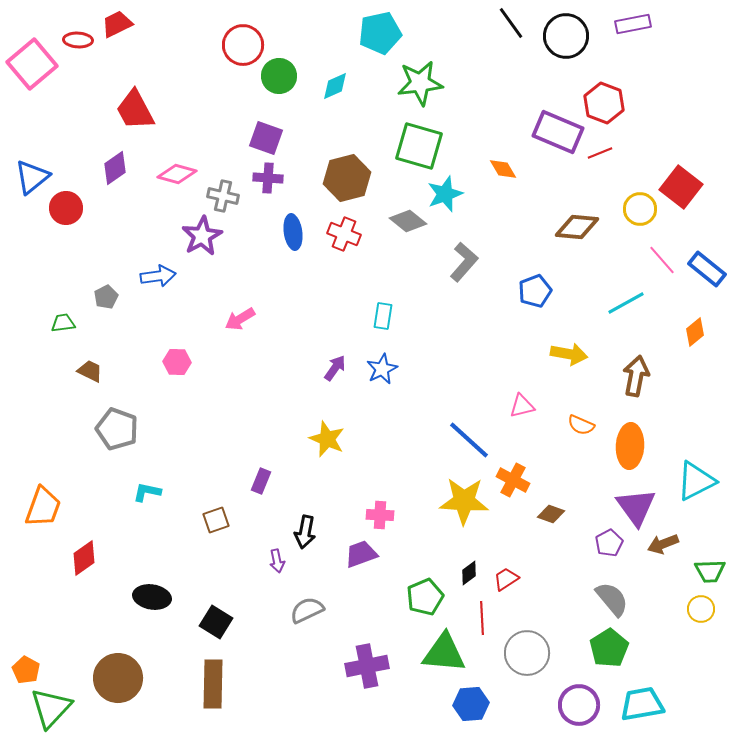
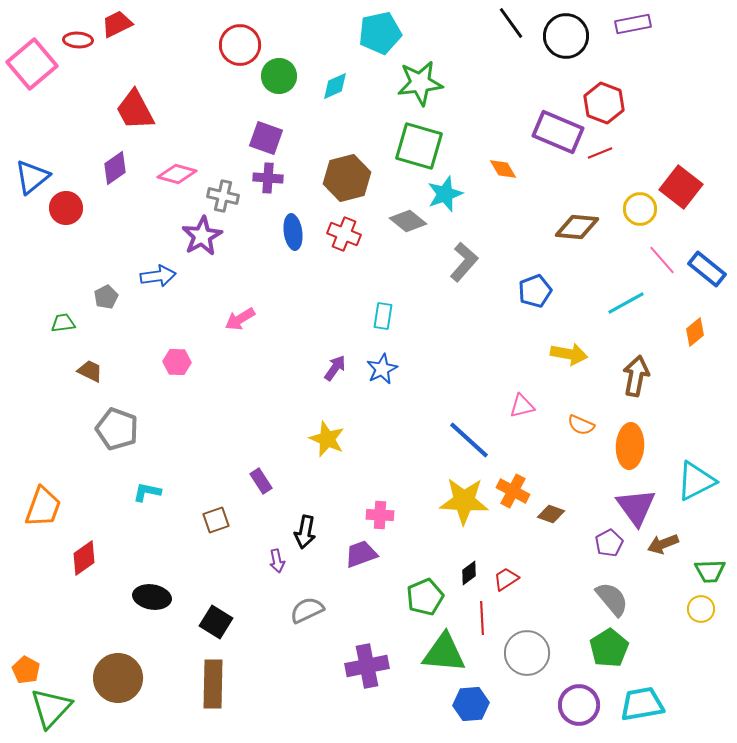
red circle at (243, 45): moved 3 px left
orange cross at (513, 480): moved 11 px down
purple rectangle at (261, 481): rotated 55 degrees counterclockwise
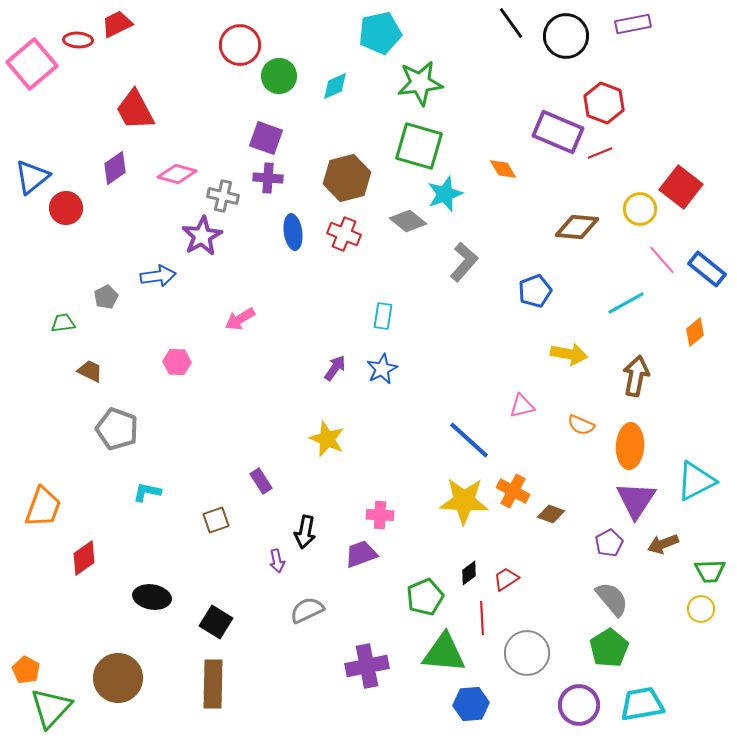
purple triangle at (636, 507): moved 7 px up; rotated 9 degrees clockwise
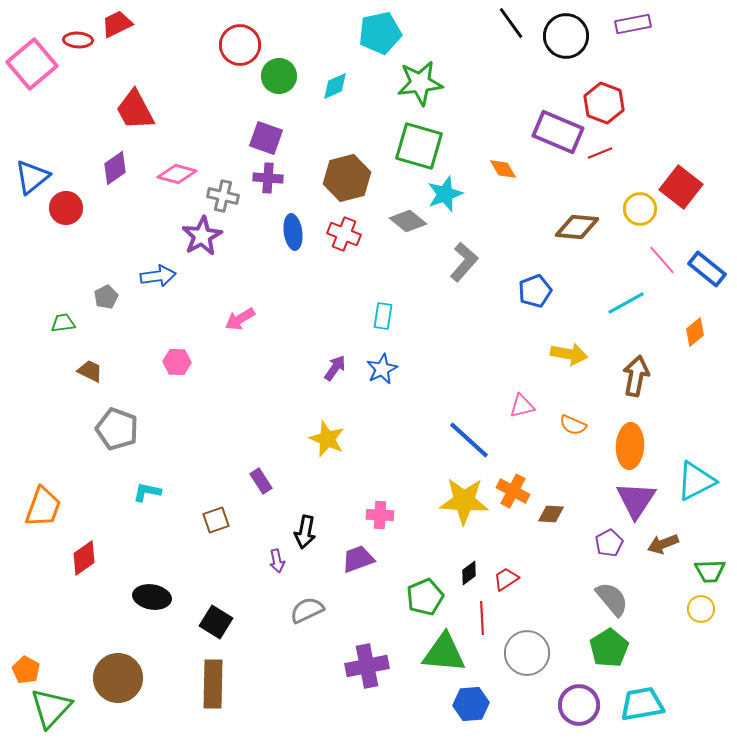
orange semicircle at (581, 425): moved 8 px left
brown diamond at (551, 514): rotated 16 degrees counterclockwise
purple trapezoid at (361, 554): moved 3 px left, 5 px down
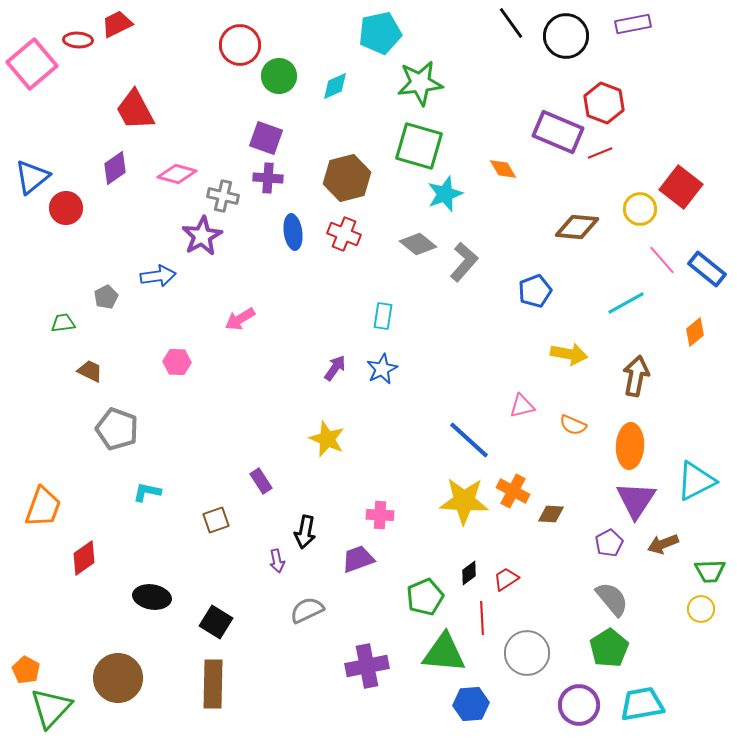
gray diamond at (408, 221): moved 10 px right, 23 px down
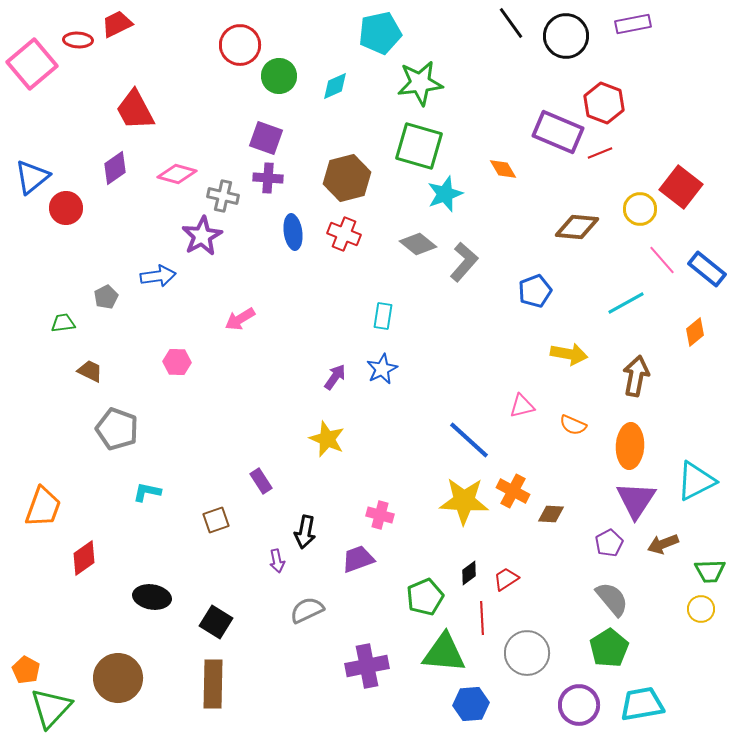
purple arrow at (335, 368): moved 9 px down
pink cross at (380, 515): rotated 12 degrees clockwise
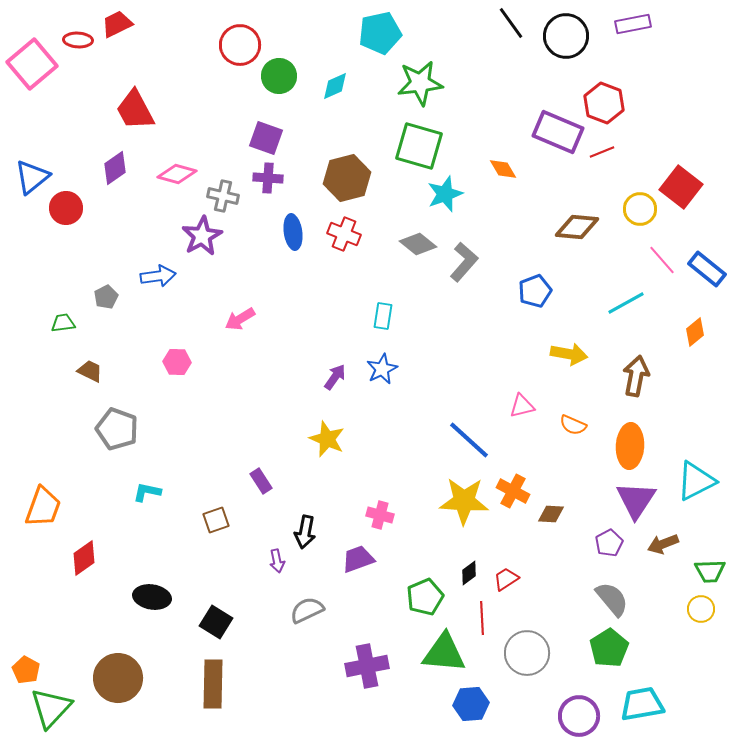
red line at (600, 153): moved 2 px right, 1 px up
purple circle at (579, 705): moved 11 px down
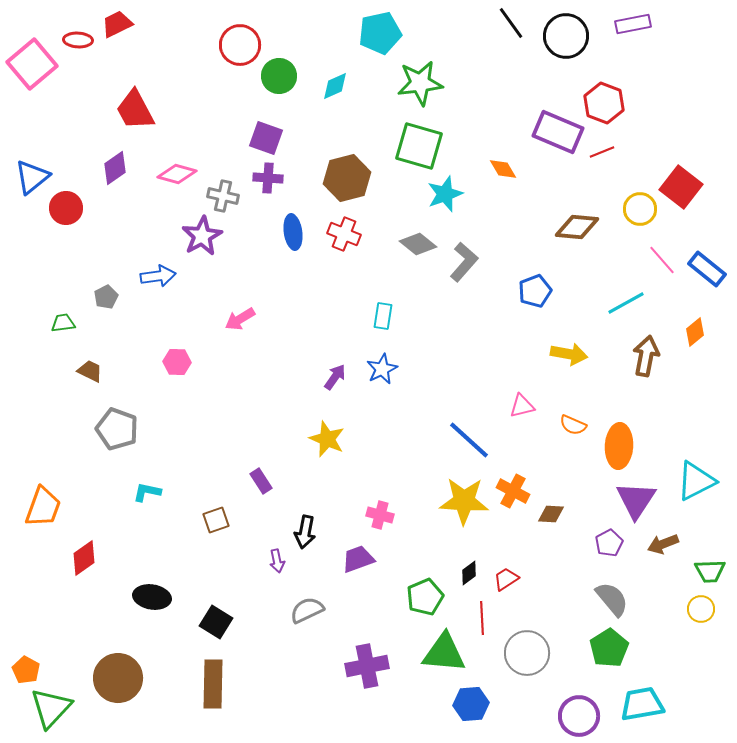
brown arrow at (636, 376): moved 10 px right, 20 px up
orange ellipse at (630, 446): moved 11 px left
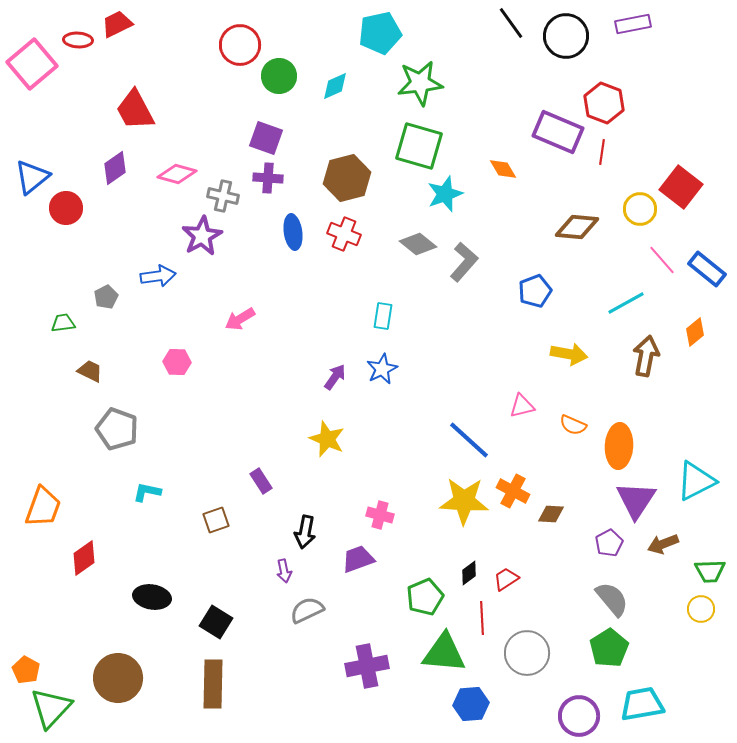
red line at (602, 152): rotated 60 degrees counterclockwise
purple arrow at (277, 561): moved 7 px right, 10 px down
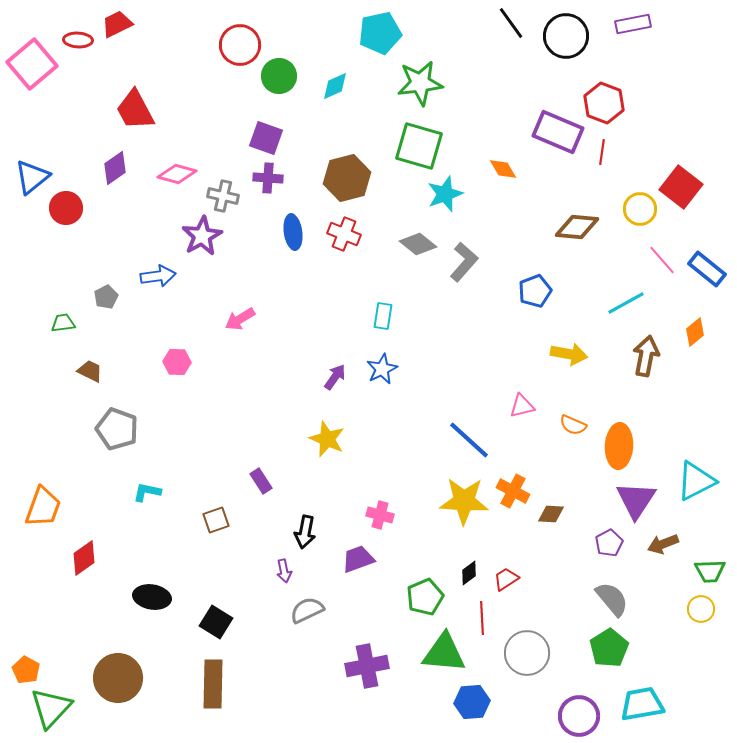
blue hexagon at (471, 704): moved 1 px right, 2 px up
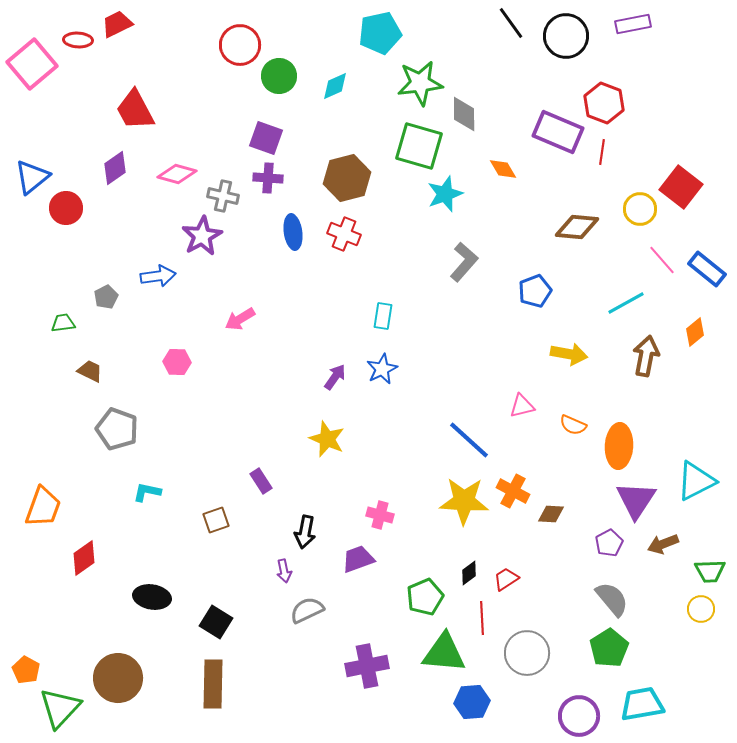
gray diamond at (418, 244): moved 46 px right, 130 px up; rotated 51 degrees clockwise
green triangle at (51, 708): moved 9 px right
